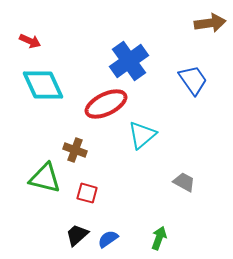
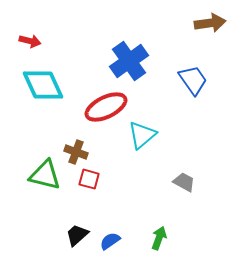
red arrow: rotated 10 degrees counterclockwise
red ellipse: moved 3 px down
brown cross: moved 1 px right, 2 px down
green triangle: moved 3 px up
red square: moved 2 px right, 14 px up
blue semicircle: moved 2 px right, 2 px down
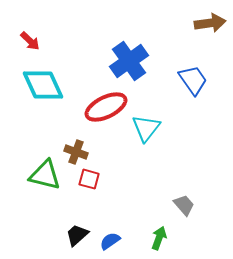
red arrow: rotated 30 degrees clockwise
cyan triangle: moved 4 px right, 7 px up; rotated 12 degrees counterclockwise
gray trapezoid: moved 23 px down; rotated 20 degrees clockwise
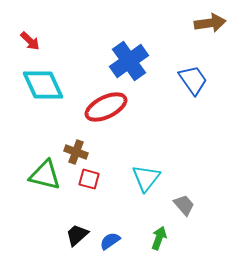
cyan triangle: moved 50 px down
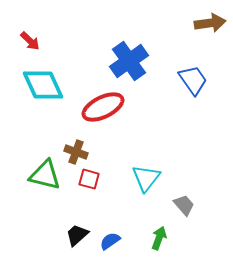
red ellipse: moved 3 px left
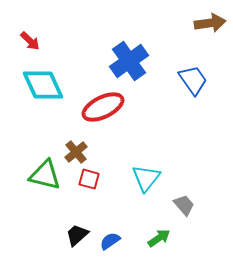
brown cross: rotated 30 degrees clockwise
green arrow: rotated 35 degrees clockwise
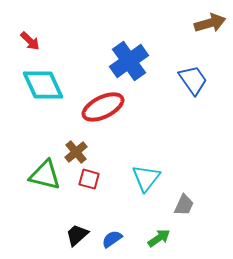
brown arrow: rotated 8 degrees counterclockwise
gray trapezoid: rotated 65 degrees clockwise
blue semicircle: moved 2 px right, 2 px up
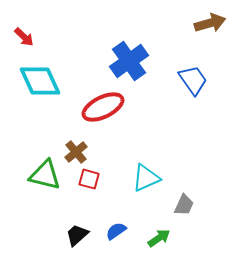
red arrow: moved 6 px left, 4 px up
cyan diamond: moved 3 px left, 4 px up
cyan triangle: rotated 28 degrees clockwise
blue semicircle: moved 4 px right, 8 px up
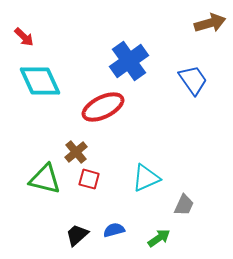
green triangle: moved 4 px down
blue semicircle: moved 2 px left, 1 px up; rotated 20 degrees clockwise
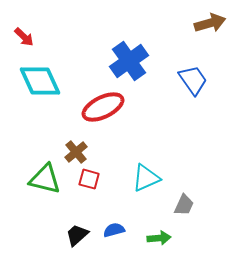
green arrow: rotated 30 degrees clockwise
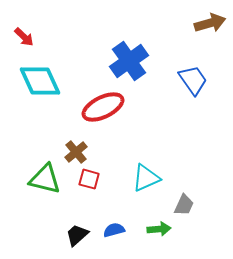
green arrow: moved 9 px up
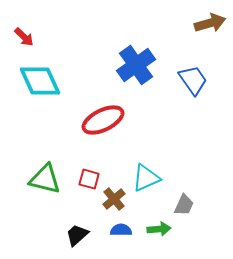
blue cross: moved 7 px right, 4 px down
red ellipse: moved 13 px down
brown cross: moved 38 px right, 47 px down
blue semicircle: moved 7 px right; rotated 15 degrees clockwise
